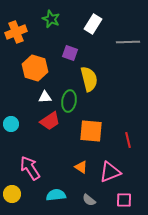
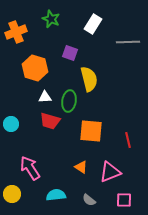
red trapezoid: rotated 50 degrees clockwise
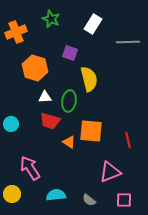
orange triangle: moved 12 px left, 25 px up
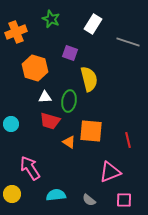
gray line: rotated 20 degrees clockwise
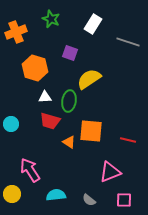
yellow semicircle: rotated 110 degrees counterclockwise
red line: rotated 63 degrees counterclockwise
pink arrow: moved 2 px down
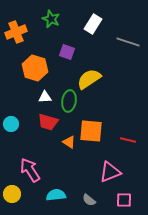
purple square: moved 3 px left, 1 px up
red trapezoid: moved 2 px left, 1 px down
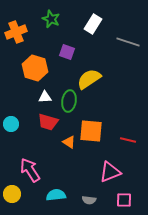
gray semicircle: rotated 32 degrees counterclockwise
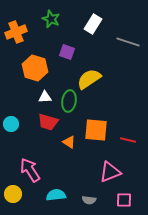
orange square: moved 5 px right, 1 px up
yellow circle: moved 1 px right
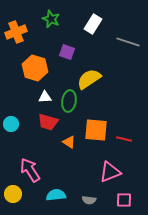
red line: moved 4 px left, 1 px up
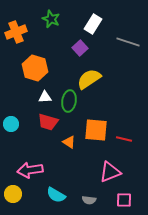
purple square: moved 13 px right, 4 px up; rotated 28 degrees clockwise
pink arrow: rotated 65 degrees counterclockwise
cyan semicircle: rotated 144 degrees counterclockwise
